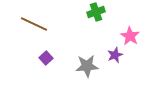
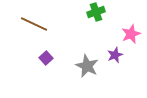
pink star: moved 1 px right, 2 px up; rotated 18 degrees clockwise
gray star: rotated 30 degrees clockwise
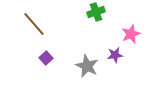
brown line: rotated 24 degrees clockwise
purple star: rotated 14 degrees clockwise
